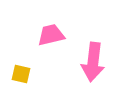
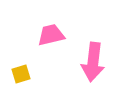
yellow square: rotated 30 degrees counterclockwise
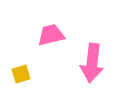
pink arrow: moved 1 px left, 1 px down
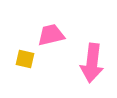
yellow square: moved 4 px right, 15 px up; rotated 30 degrees clockwise
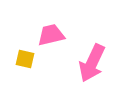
pink arrow: rotated 18 degrees clockwise
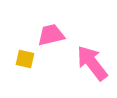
pink arrow: rotated 117 degrees clockwise
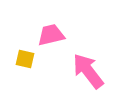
pink arrow: moved 4 px left, 8 px down
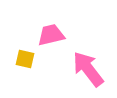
pink arrow: moved 2 px up
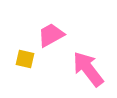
pink trapezoid: rotated 16 degrees counterclockwise
